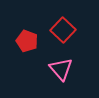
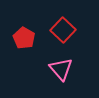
red pentagon: moved 3 px left, 3 px up; rotated 10 degrees clockwise
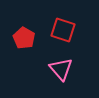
red square: rotated 25 degrees counterclockwise
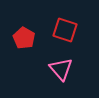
red square: moved 2 px right
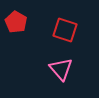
red pentagon: moved 8 px left, 16 px up
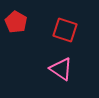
pink triangle: rotated 15 degrees counterclockwise
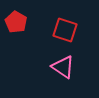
pink triangle: moved 2 px right, 2 px up
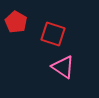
red square: moved 12 px left, 4 px down
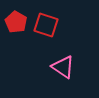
red square: moved 7 px left, 9 px up
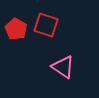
red pentagon: moved 7 px down
